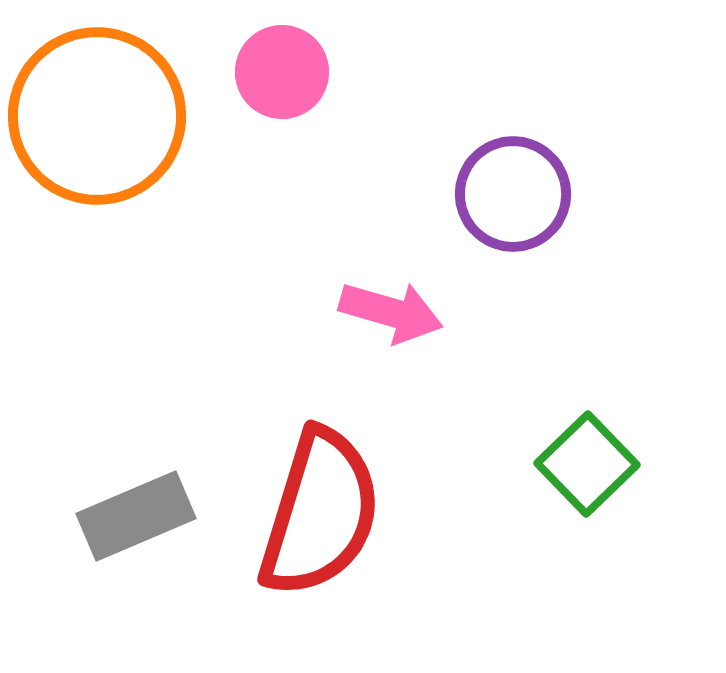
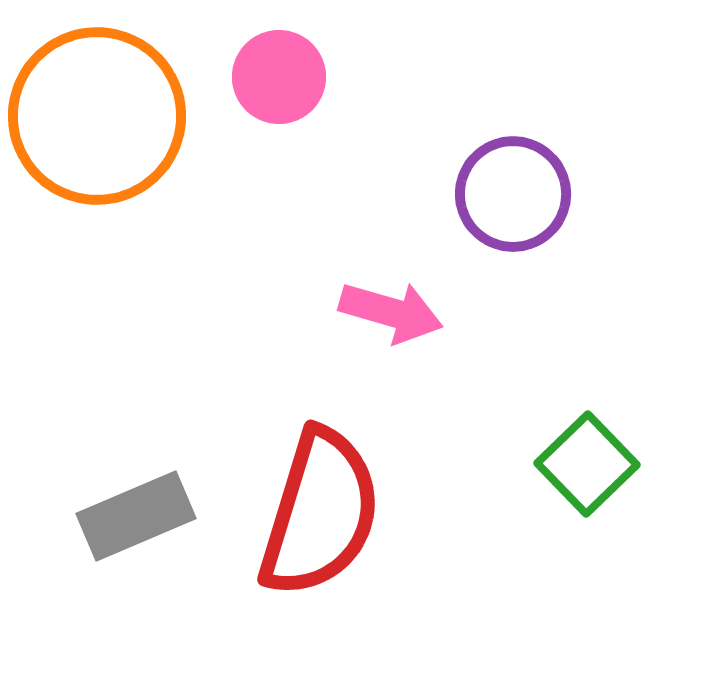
pink circle: moved 3 px left, 5 px down
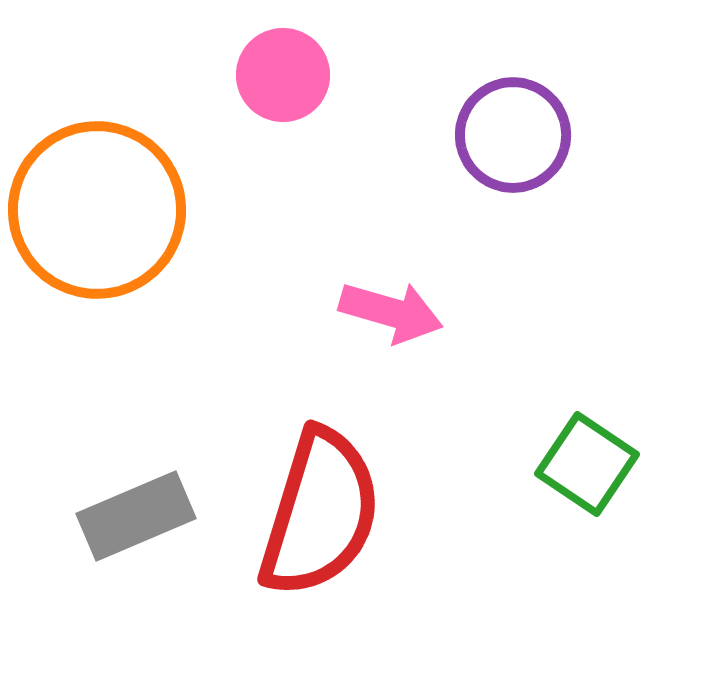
pink circle: moved 4 px right, 2 px up
orange circle: moved 94 px down
purple circle: moved 59 px up
green square: rotated 12 degrees counterclockwise
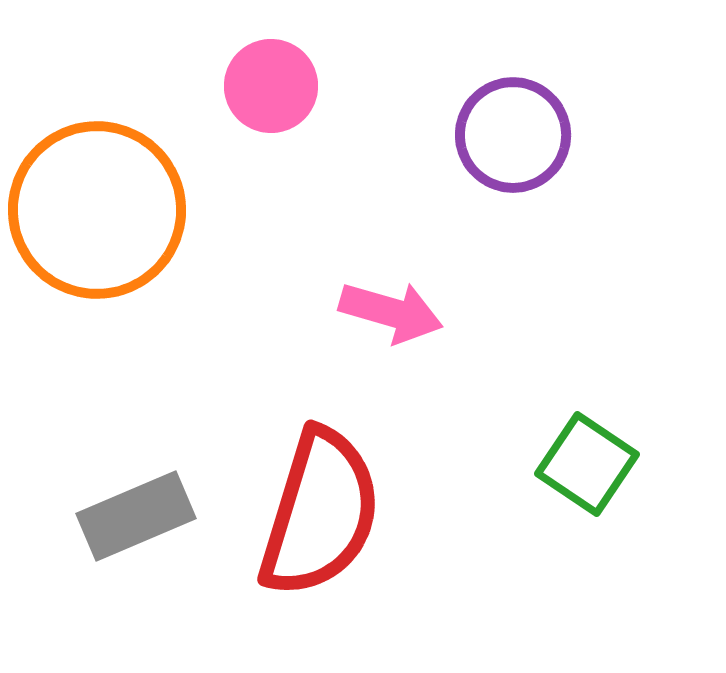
pink circle: moved 12 px left, 11 px down
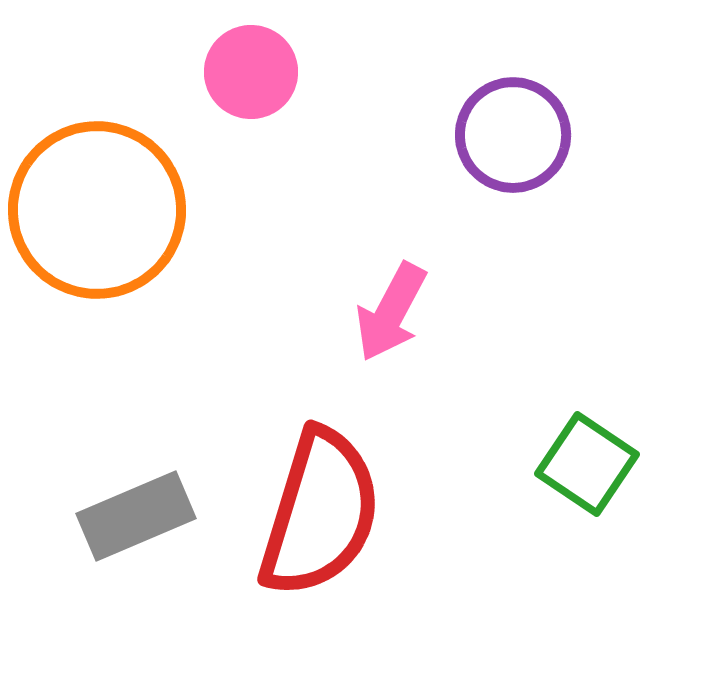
pink circle: moved 20 px left, 14 px up
pink arrow: rotated 102 degrees clockwise
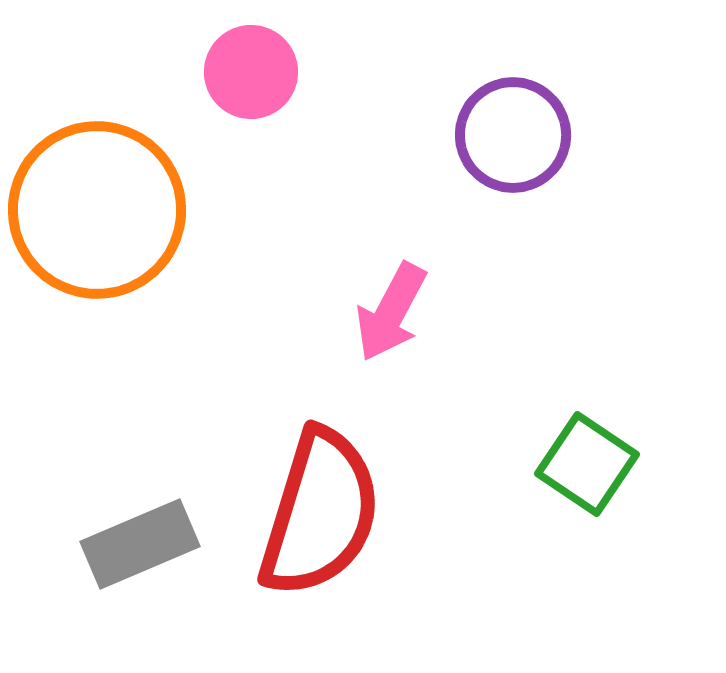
gray rectangle: moved 4 px right, 28 px down
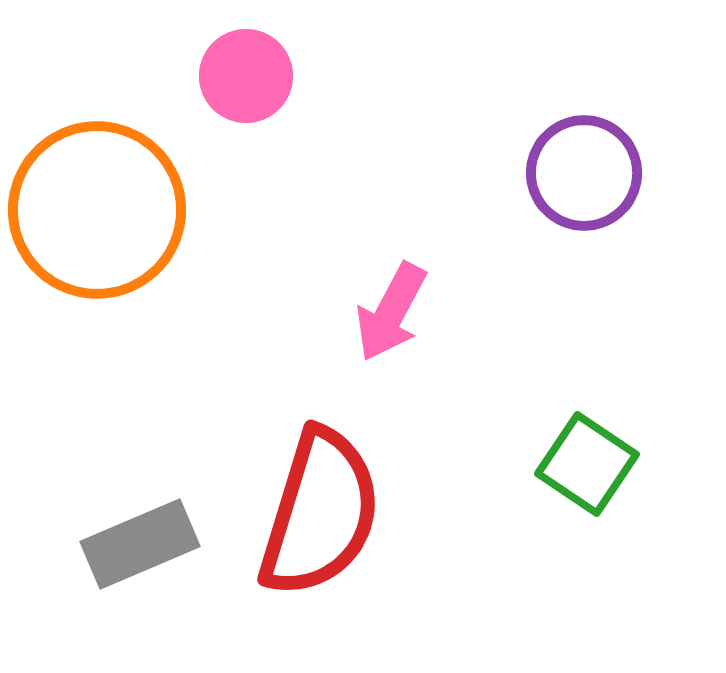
pink circle: moved 5 px left, 4 px down
purple circle: moved 71 px right, 38 px down
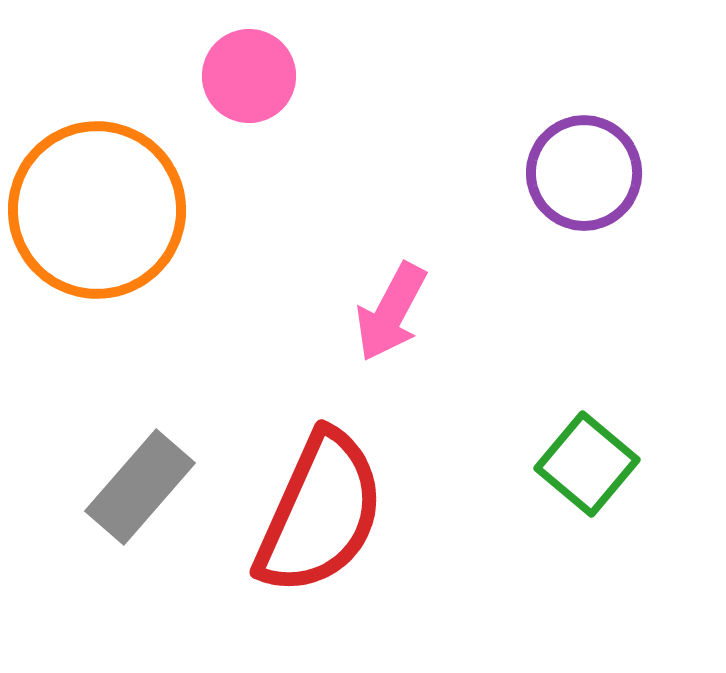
pink circle: moved 3 px right
green square: rotated 6 degrees clockwise
red semicircle: rotated 7 degrees clockwise
gray rectangle: moved 57 px up; rotated 26 degrees counterclockwise
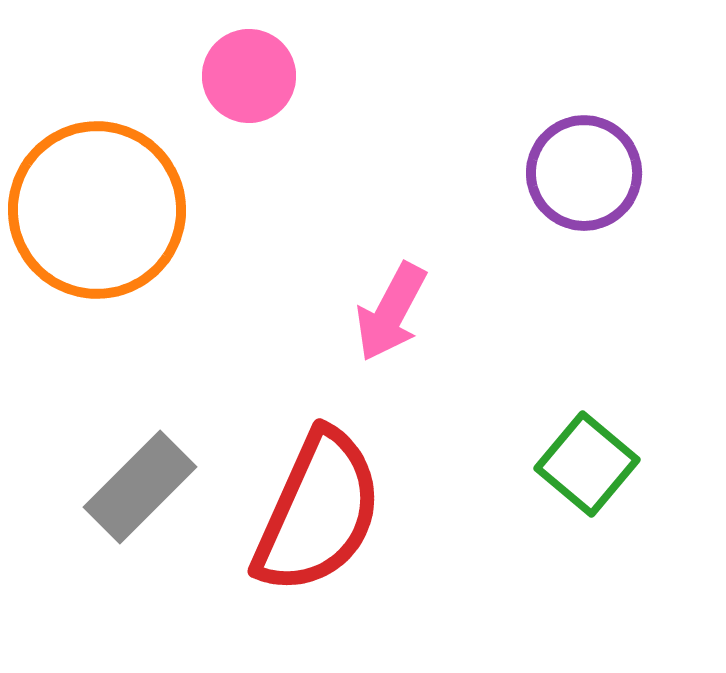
gray rectangle: rotated 4 degrees clockwise
red semicircle: moved 2 px left, 1 px up
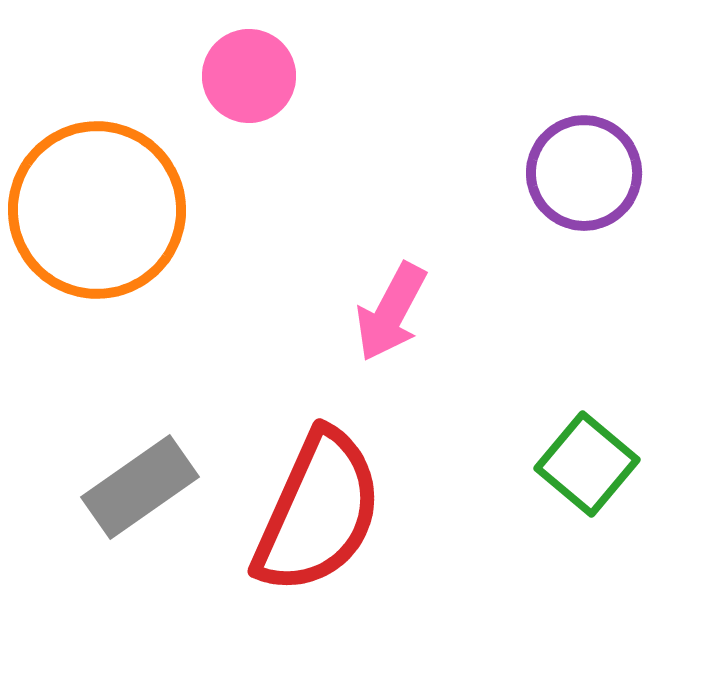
gray rectangle: rotated 10 degrees clockwise
